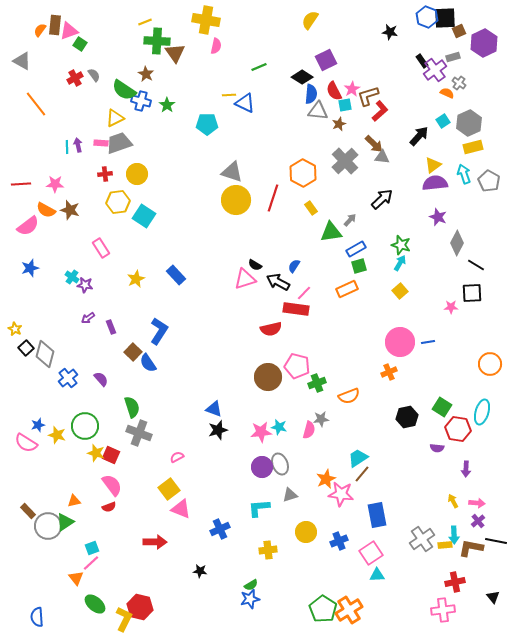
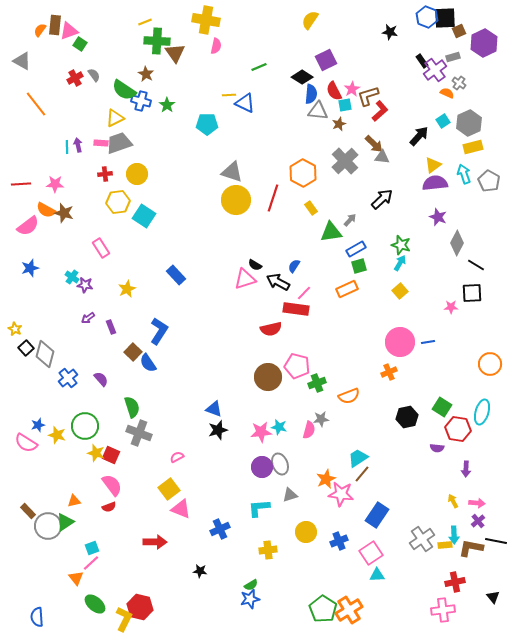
brown star at (70, 210): moved 6 px left, 3 px down
yellow star at (136, 279): moved 9 px left, 10 px down
blue rectangle at (377, 515): rotated 45 degrees clockwise
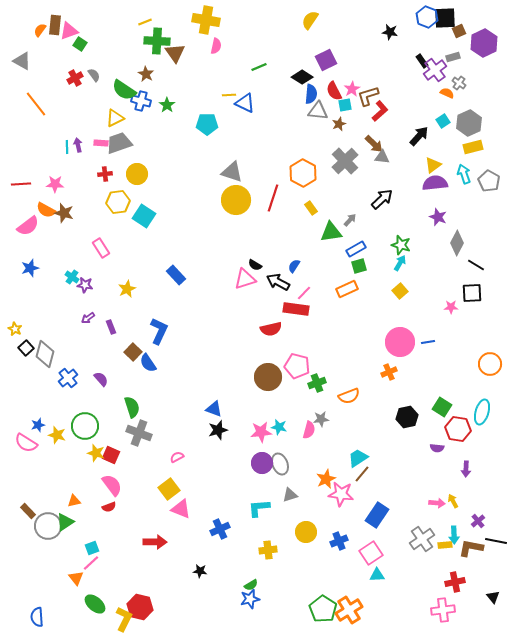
blue L-shape at (159, 331): rotated 8 degrees counterclockwise
purple circle at (262, 467): moved 4 px up
pink arrow at (477, 503): moved 40 px left
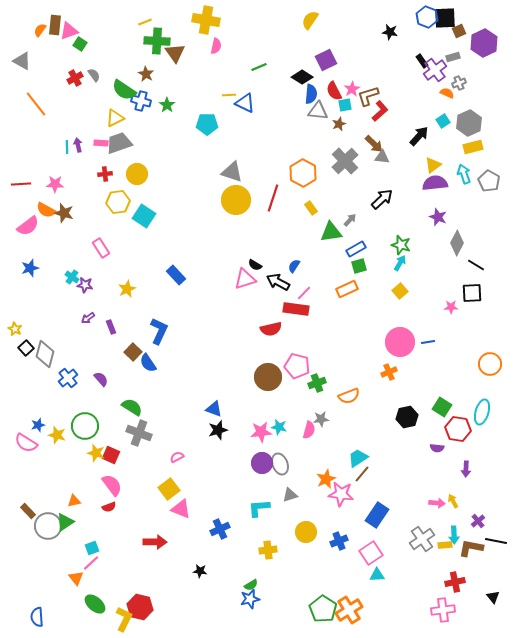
gray cross at (459, 83): rotated 32 degrees clockwise
green semicircle at (132, 407): rotated 40 degrees counterclockwise
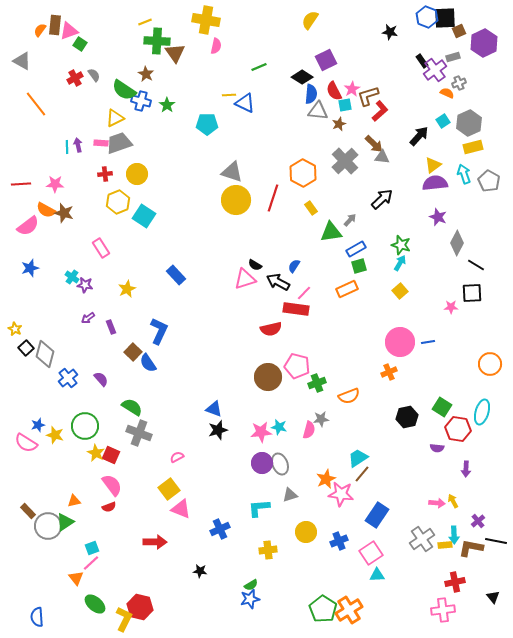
yellow hexagon at (118, 202): rotated 15 degrees counterclockwise
yellow star at (57, 435): moved 2 px left
yellow star at (96, 453): rotated 12 degrees clockwise
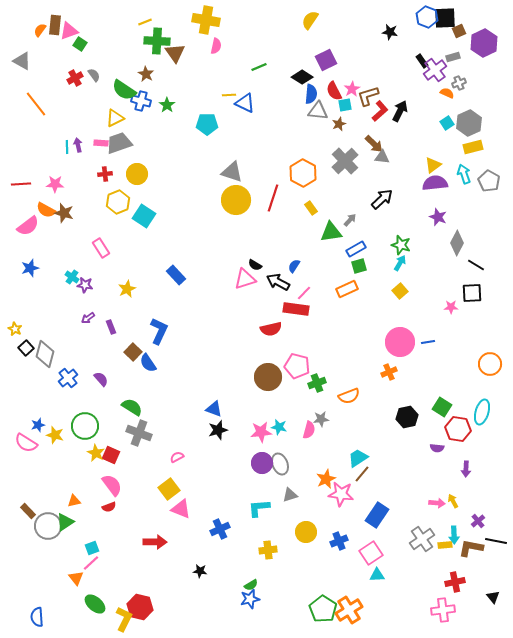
cyan square at (443, 121): moved 4 px right, 2 px down
black arrow at (419, 136): moved 19 px left, 25 px up; rotated 15 degrees counterclockwise
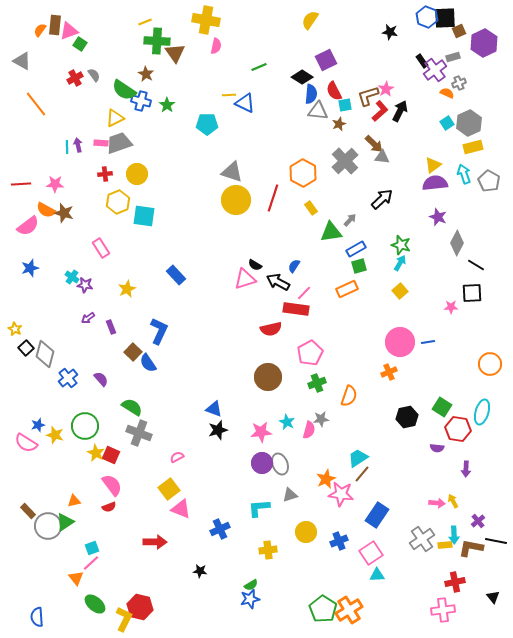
pink star at (352, 89): moved 34 px right
cyan square at (144, 216): rotated 25 degrees counterclockwise
pink pentagon at (297, 366): moved 13 px right, 13 px up; rotated 30 degrees clockwise
orange semicircle at (349, 396): rotated 50 degrees counterclockwise
cyan star at (279, 427): moved 8 px right, 5 px up; rotated 14 degrees clockwise
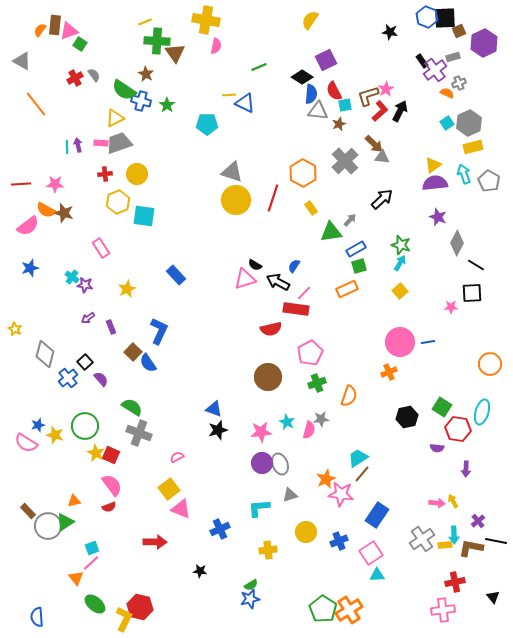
black square at (26, 348): moved 59 px right, 14 px down
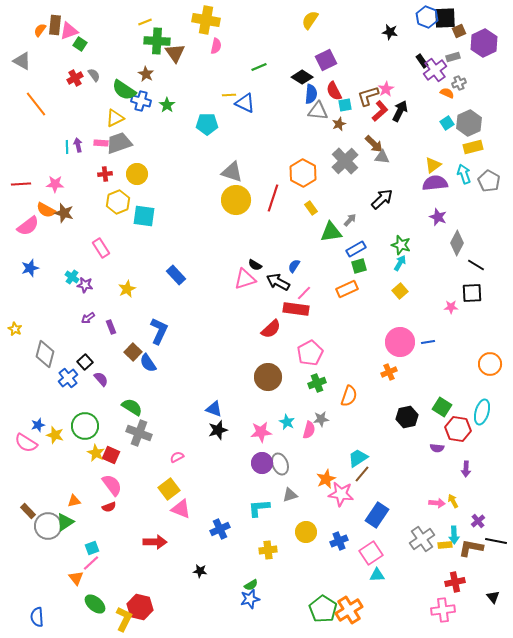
red semicircle at (271, 329): rotated 30 degrees counterclockwise
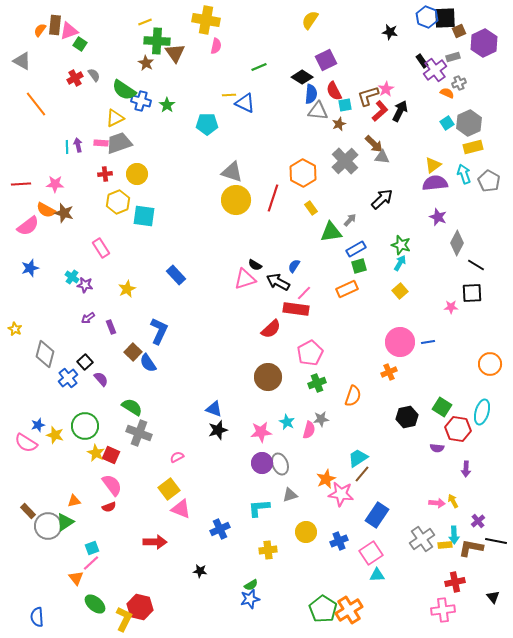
brown star at (146, 74): moved 11 px up
orange semicircle at (349, 396): moved 4 px right
